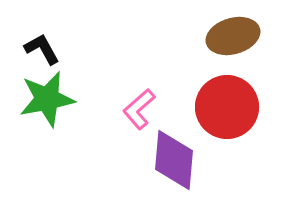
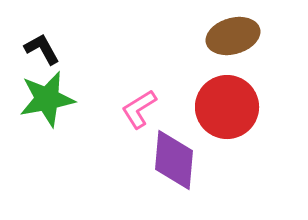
pink L-shape: rotated 9 degrees clockwise
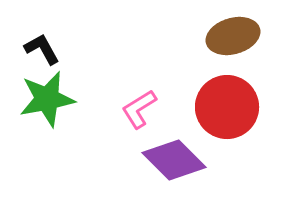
purple diamond: rotated 50 degrees counterclockwise
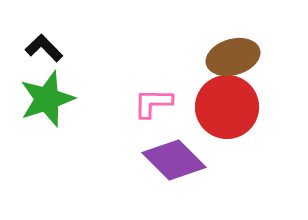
brown ellipse: moved 21 px down
black L-shape: moved 2 px right, 1 px up; rotated 15 degrees counterclockwise
green star: rotated 8 degrees counterclockwise
pink L-shape: moved 14 px right, 6 px up; rotated 33 degrees clockwise
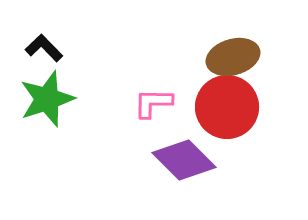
purple diamond: moved 10 px right
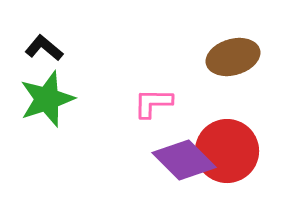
black L-shape: rotated 6 degrees counterclockwise
red circle: moved 44 px down
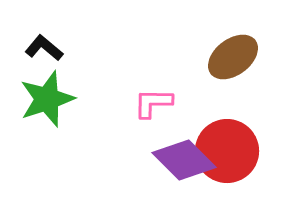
brown ellipse: rotated 21 degrees counterclockwise
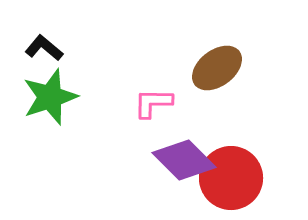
brown ellipse: moved 16 px left, 11 px down
green star: moved 3 px right, 2 px up
red circle: moved 4 px right, 27 px down
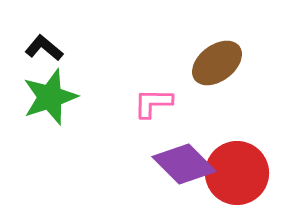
brown ellipse: moved 5 px up
purple diamond: moved 4 px down
red circle: moved 6 px right, 5 px up
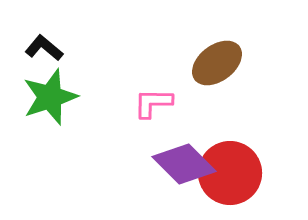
red circle: moved 7 px left
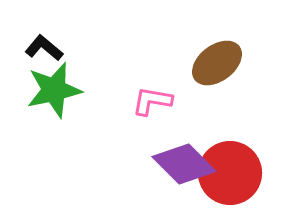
green star: moved 4 px right, 7 px up; rotated 6 degrees clockwise
pink L-shape: moved 1 px left, 2 px up; rotated 9 degrees clockwise
